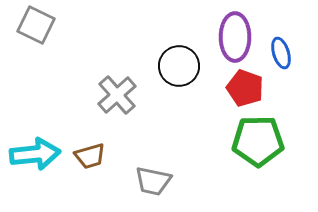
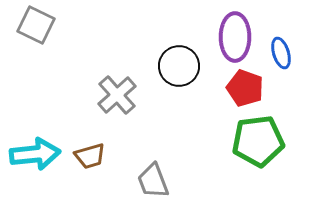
green pentagon: rotated 6 degrees counterclockwise
gray trapezoid: rotated 57 degrees clockwise
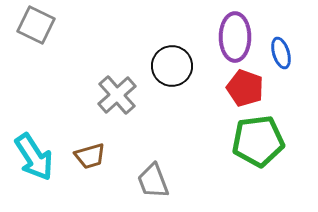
black circle: moved 7 px left
cyan arrow: moved 1 px left, 3 px down; rotated 63 degrees clockwise
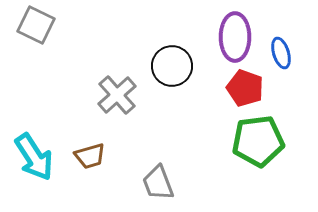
gray trapezoid: moved 5 px right, 2 px down
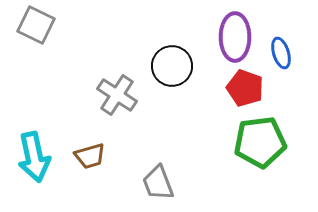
gray cross: rotated 15 degrees counterclockwise
green pentagon: moved 2 px right, 1 px down
cyan arrow: rotated 21 degrees clockwise
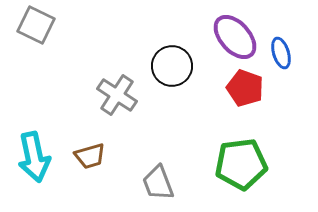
purple ellipse: rotated 42 degrees counterclockwise
green pentagon: moved 19 px left, 22 px down
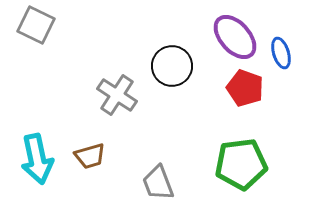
cyan arrow: moved 3 px right, 2 px down
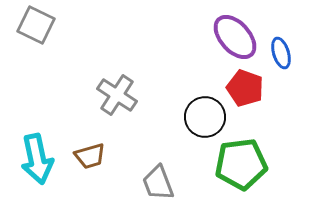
black circle: moved 33 px right, 51 px down
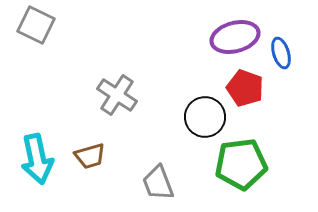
purple ellipse: rotated 63 degrees counterclockwise
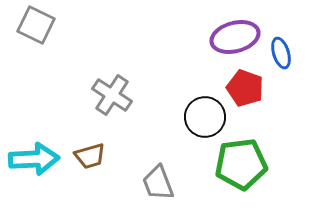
gray cross: moved 5 px left
cyan arrow: moved 3 px left; rotated 81 degrees counterclockwise
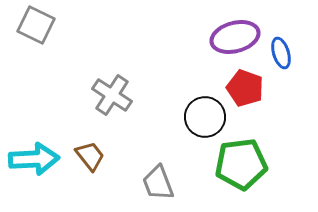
brown trapezoid: rotated 112 degrees counterclockwise
